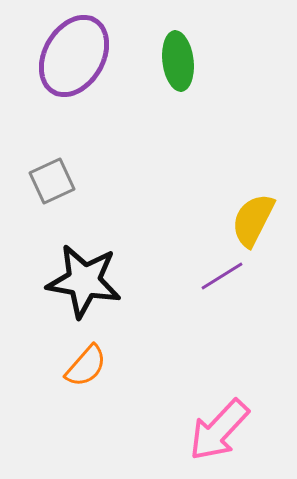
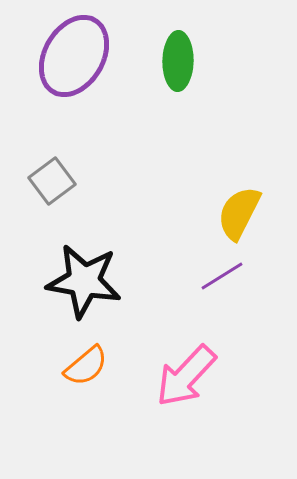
green ellipse: rotated 8 degrees clockwise
gray square: rotated 12 degrees counterclockwise
yellow semicircle: moved 14 px left, 7 px up
orange semicircle: rotated 9 degrees clockwise
pink arrow: moved 33 px left, 54 px up
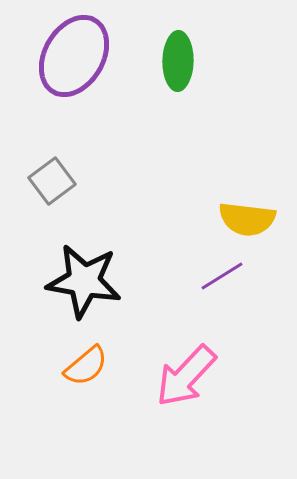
yellow semicircle: moved 8 px right, 6 px down; rotated 110 degrees counterclockwise
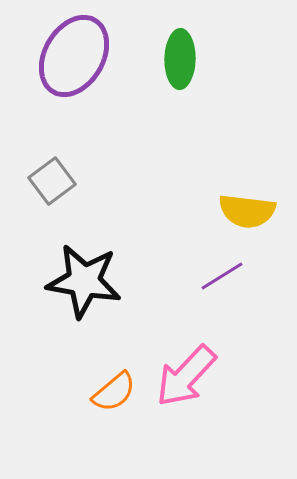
green ellipse: moved 2 px right, 2 px up
yellow semicircle: moved 8 px up
orange semicircle: moved 28 px right, 26 px down
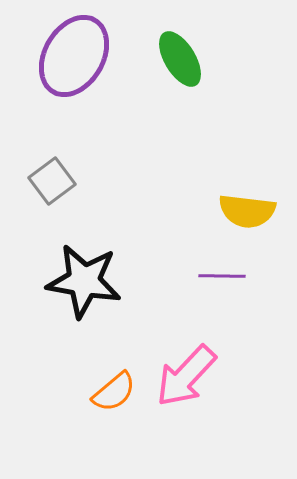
green ellipse: rotated 32 degrees counterclockwise
purple line: rotated 33 degrees clockwise
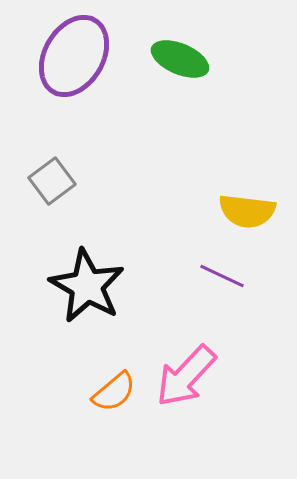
green ellipse: rotated 36 degrees counterclockwise
purple line: rotated 24 degrees clockwise
black star: moved 3 px right, 5 px down; rotated 20 degrees clockwise
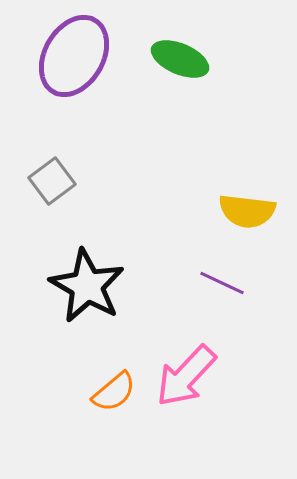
purple line: moved 7 px down
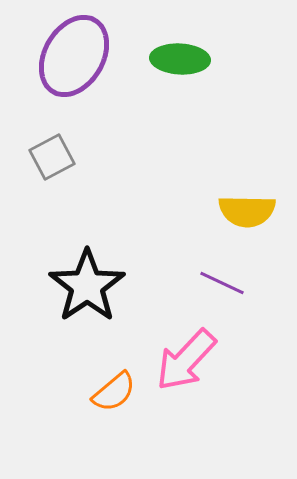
green ellipse: rotated 20 degrees counterclockwise
gray square: moved 24 px up; rotated 9 degrees clockwise
yellow semicircle: rotated 6 degrees counterclockwise
black star: rotated 8 degrees clockwise
pink arrow: moved 16 px up
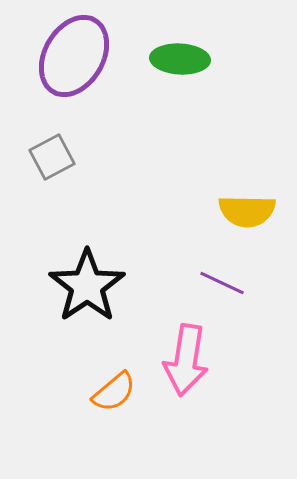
pink arrow: rotated 34 degrees counterclockwise
